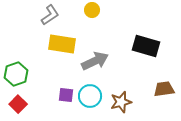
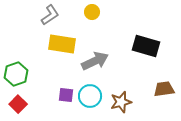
yellow circle: moved 2 px down
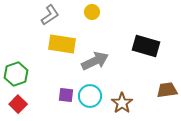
brown trapezoid: moved 3 px right, 1 px down
brown star: moved 1 px right, 1 px down; rotated 20 degrees counterclockwise
